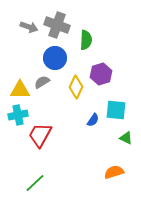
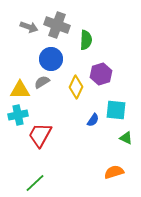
blue circle: moved 4 px left, 1 px down
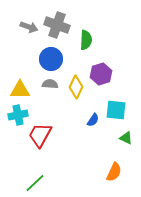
gray semicircle: moved 8 px right, 2 px down; rotated 35 degrees clockwise
orange semicircle: rotated 132 degrees clockwise
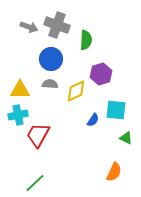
yellow diamond: moved 4 px down; rotated 40 degrees clockwise
red trapezoid: moved 2 px left
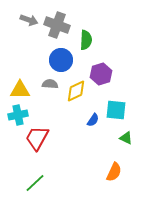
gray arrow: moved 7 px up
blue circle: moved 10 px right, 1 px down
red trapezoid: moved 1 px left, 3 px down
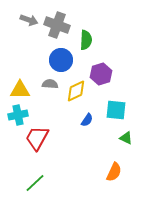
blue semicircle: moved 6 px left
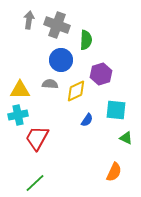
gray arrow: rotated 102 degrees counterclockwise
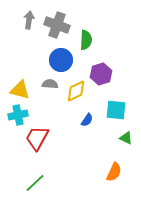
yellow triangle: rotated 15 degrees clockwise
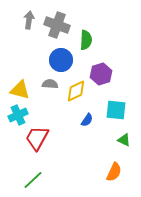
cyan cross: rotated 12 degrees counterclockwise
green triangle: moved 2 px left, 2 px down
green line: moved 2 px left, 3 px up
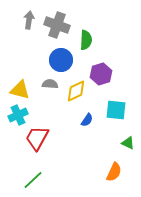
green triangle: moved 4 px right, 3 px down
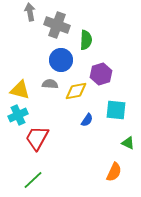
gray arrow: moved 1 px right, 8 px up; rotated 18 degrees counterclockwise
yellow diamond: rotated 15 degrees clockwise
